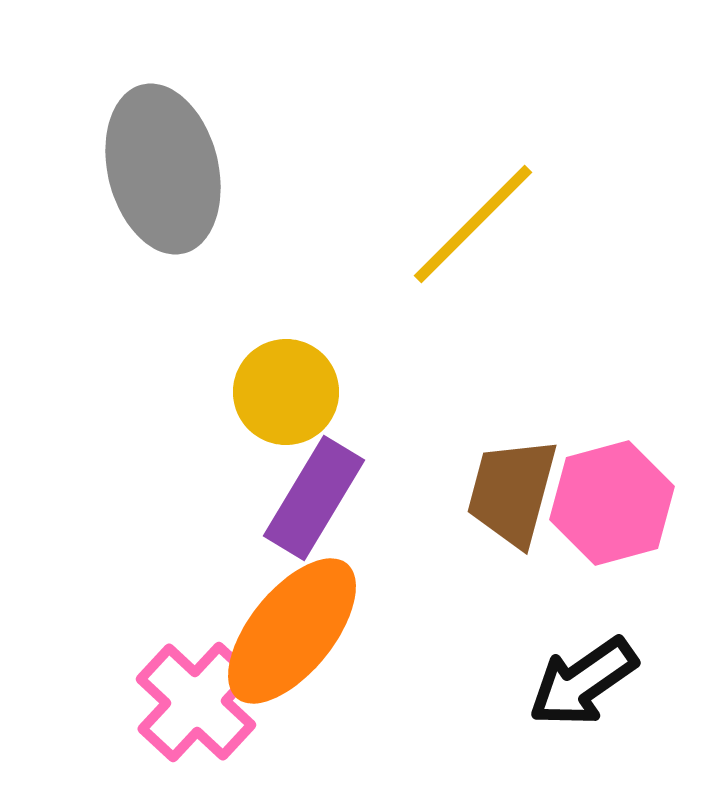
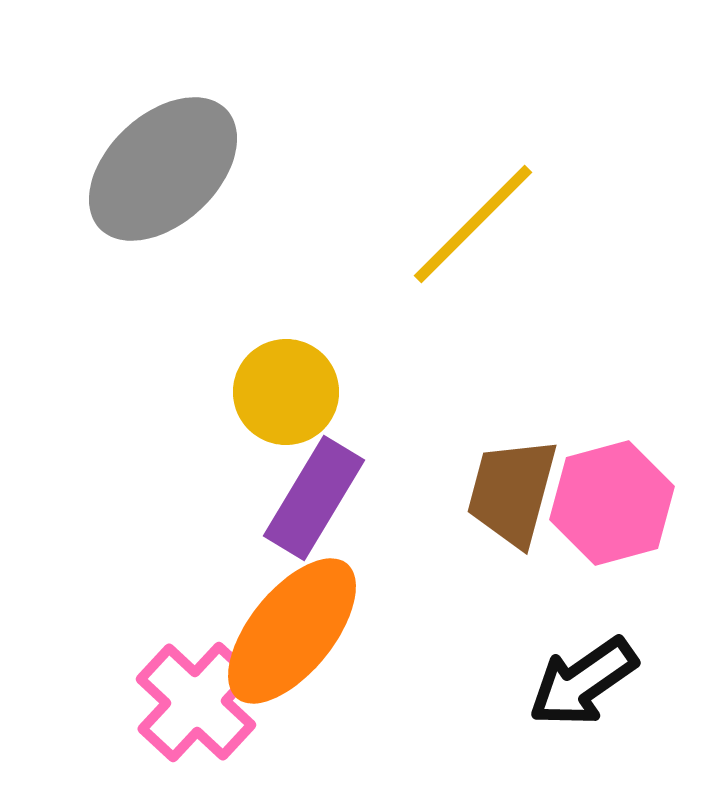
gray ellipse: rotated 61 degrees clockwise
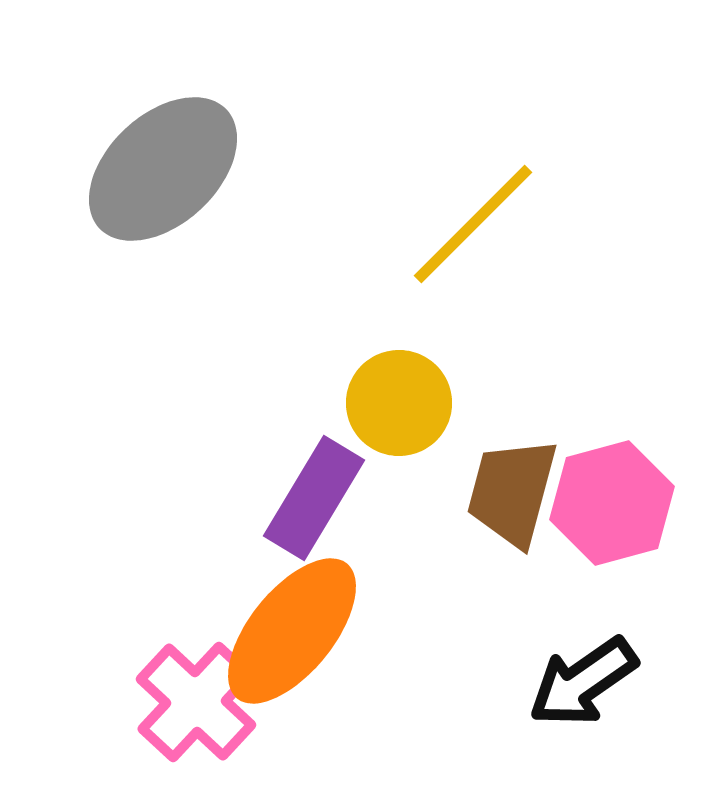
yellow circle: moved 113 px right, 11 px down
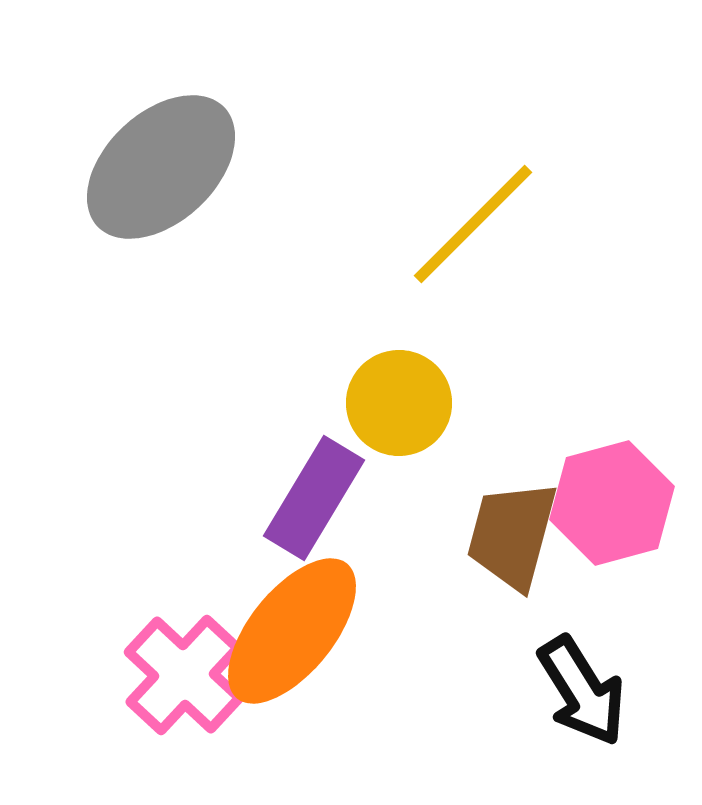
gray ellipse: moved 2 px left, 2 px up
brown trapezoid: moved 43 px down
black arrow: moved 1 px left, 9 px down; rotated 87 degrees counterclockwise
pink cross: moved 12 px left, 27 px up
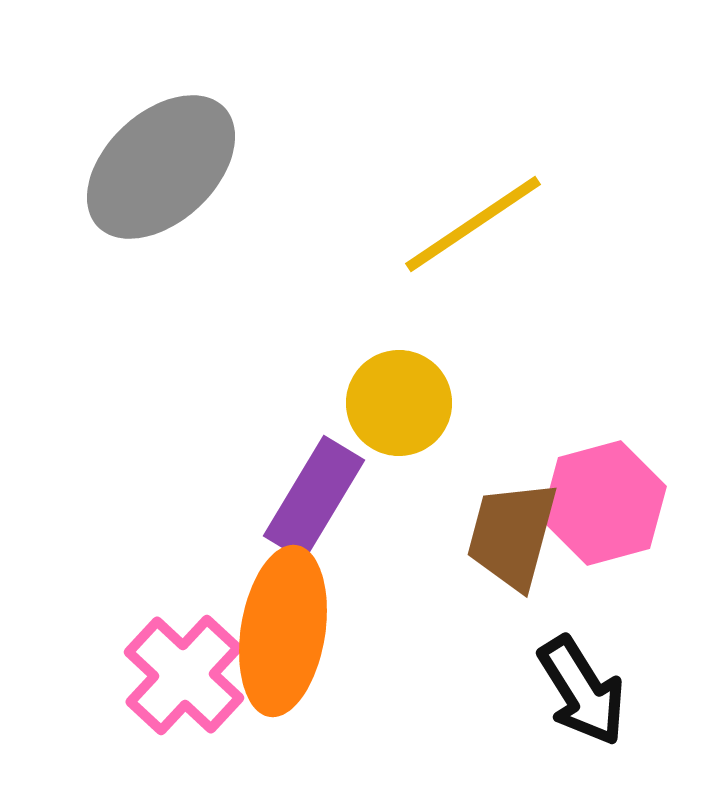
yellow line: rotated 11 degrees clockwise
pink hexagon: moved 8 px left
orange ellipse: moved 9 px left; rotated 30 degrees counterclockwise
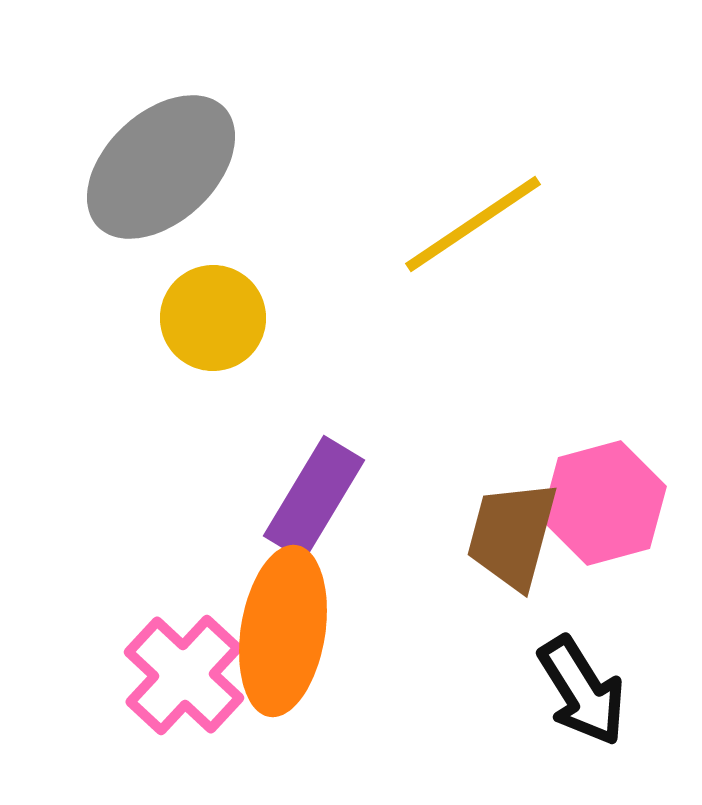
yellow circle: moved 186 px left, 85 px up
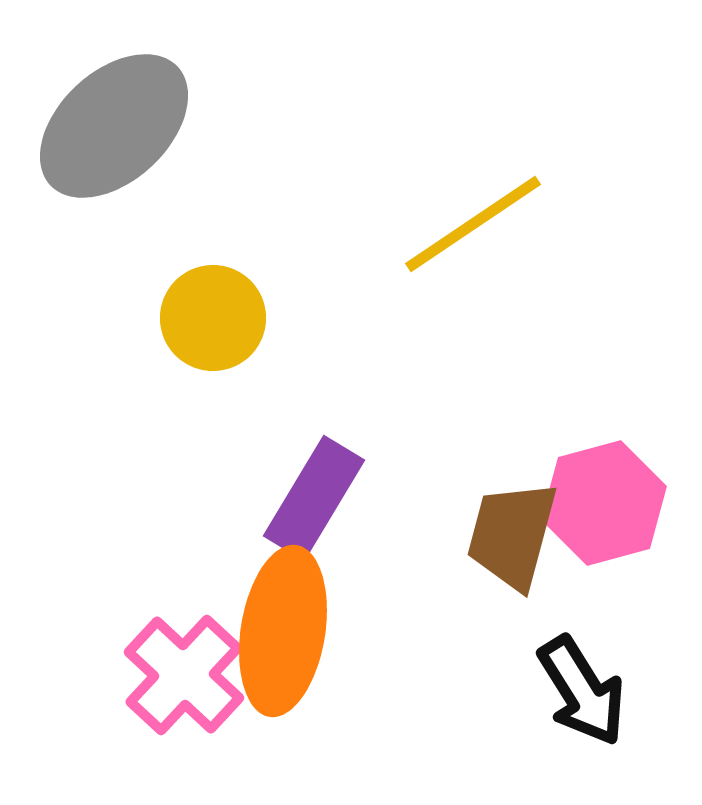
gray ellipse: moved 47 px left, 41 px up
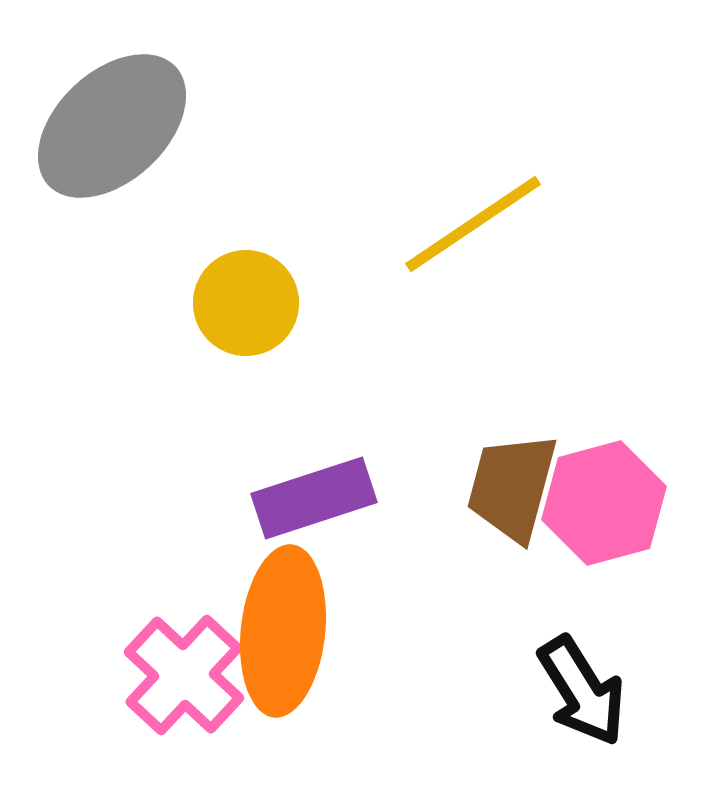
gray ellipse: moved 2 px left
yellow circle: moved 33 px right, 15 px up
purple rectangle: rotated 41 degrees clockwise
brown trapezoid: moved 48 px up
orange ellipse: rotated 3 degrees counterclockwise
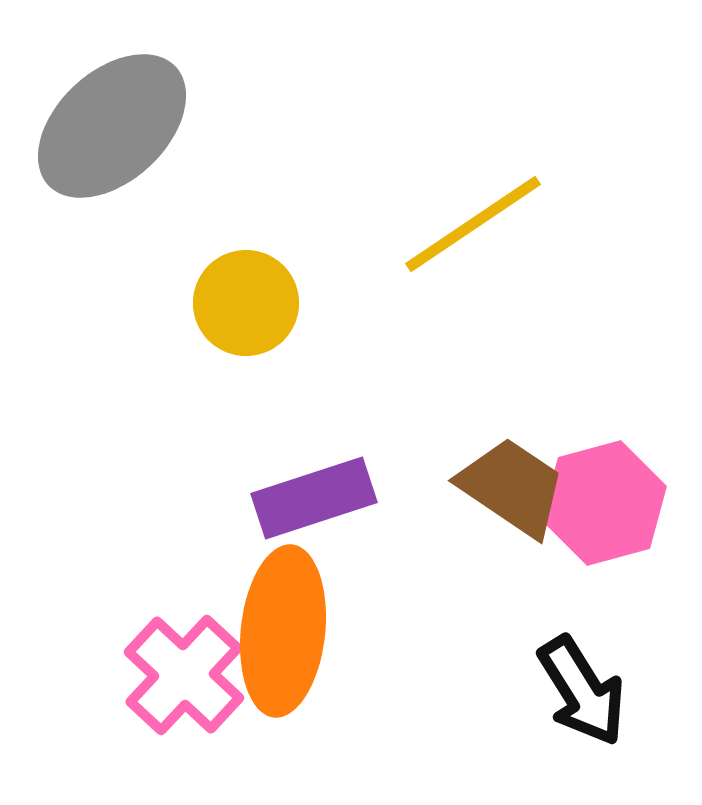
brown trapezoid: rotated 109 degrees clockwise
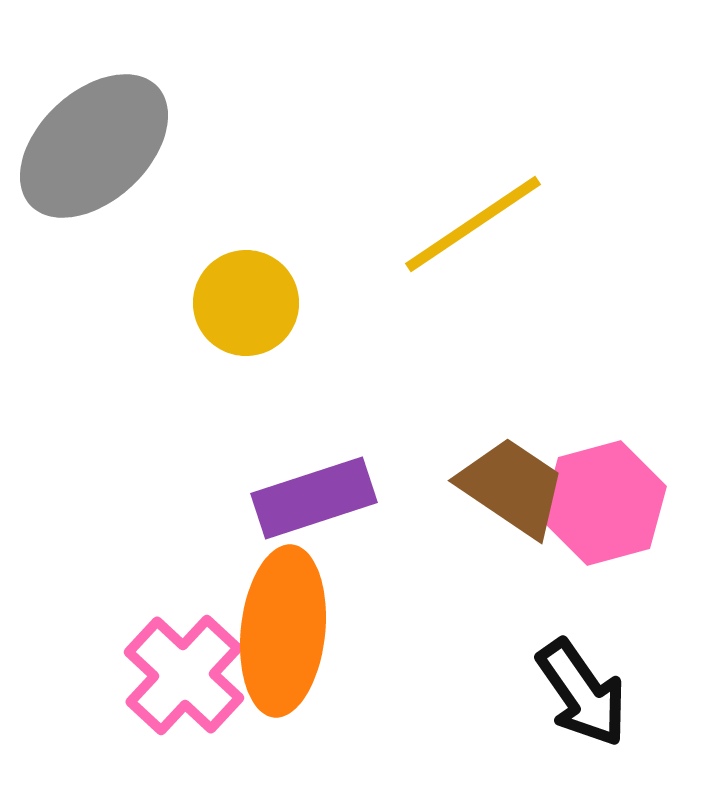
gray ellipse: moved 18 px left, 20 px down
black arrow: moved 2 px down; rotated 3 degrees counterclockwise
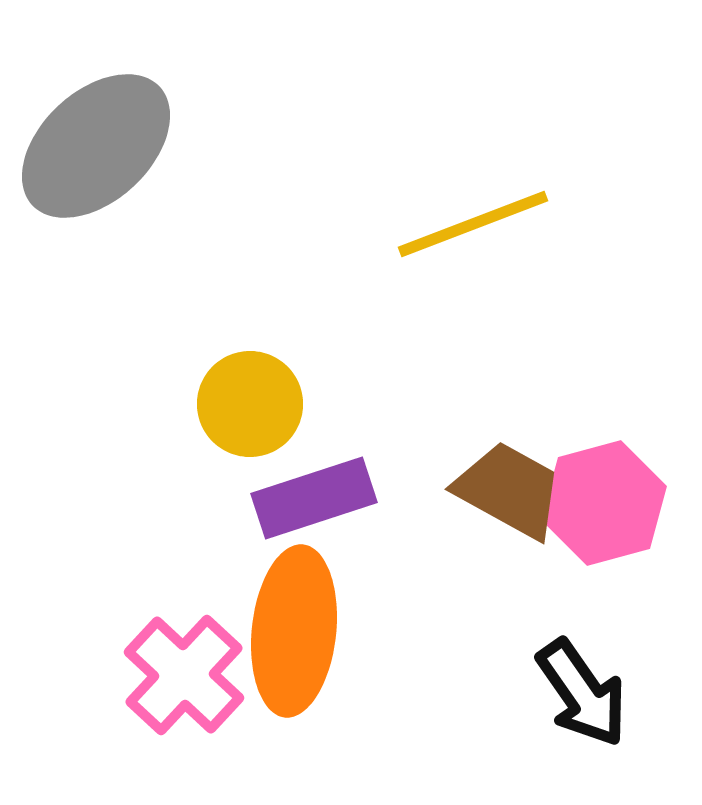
gray ellipse: moved 2 px right
yellow line: rotated 13 degrees clockwise
yellow circle: moved 4 px right, 101 px down
brown trapezoid: moved 3 px left, 3 px down; rotated 5 degrees counterclockwise
orange ellipse: moved 11 px right
